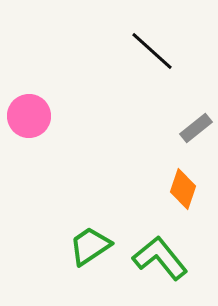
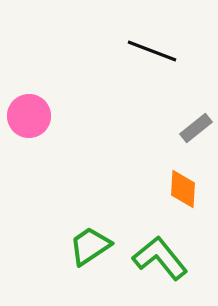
black line: rotated 21 degrees counterclockwise
orange diamond: rotated 15 degrees counterclockwise
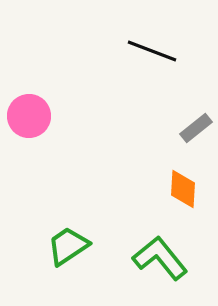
green trapezoid: moved 22 px left
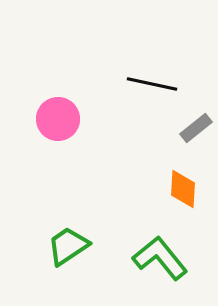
black line: moved 33 px down; rotated 9 degrees counterclockwise
pink circle: moved 29 px right, 3 px down
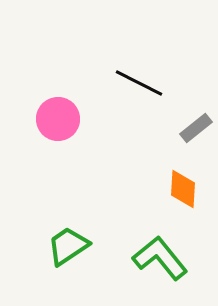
black line: moved 13 px left, 1 px up; rotated 15 degrees clockwise
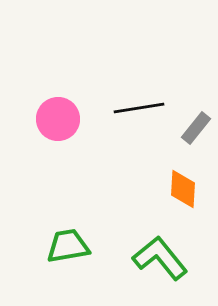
black line: moved 25 px down; rotated 36 degrees counterclockwise
gray rectangle: rotated 12 degrees counterclockwise
green trapezoid: rotated 24 degrees clockwise
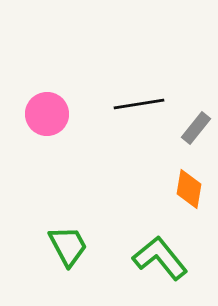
black line: moved 4 px up
pink circle: moved 11 px left, 5 px up
orange diamond: moved 6 px right; rotated 6 degrees clockwise
green trapezoid: rotated 72 degrees clockwise
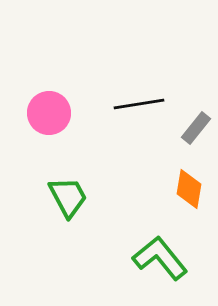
pink circle: moved 2 px right, 1 px up
green trapezoid: moved 49 px up
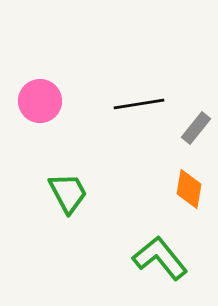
pink circle: moved 9 px left, 12 px up
green trapezoid: moved 4 px up
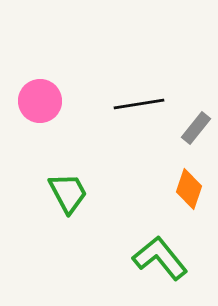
orange diamond: rotated 9 degrees clockwise
